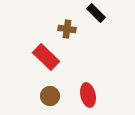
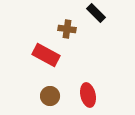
red rectangle: moved 2 px up; rotated 16 degrees counterclockwise
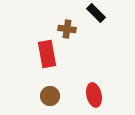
red rectangle: moved 1 px right, 1 px up; rotated 52 degrees clockwise
red ellipse: moved 6 px right
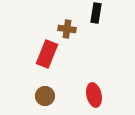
black rectangle: rotated 54 degrees clockwise
red rectangle: rotated 32 degrees clockwise
brown circle: moved 5 px left
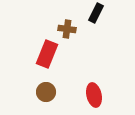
black rectangle: rotated 18 degrees clockwise
brown circle: moved 1 px right, 4 px up
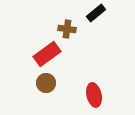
black rectangle: rotated 24 degrees clockwise
red rectangle: rotated 32 degrees clockwise
brown circle: moved 9 px up
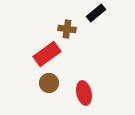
brown circle: moved 3 px right
red ellipse: moved 10 px left, 2 px up
